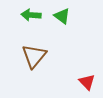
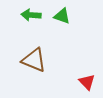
green triangle: rotated 18 degrees counterclockwise
brown triangle: moved 4 px down; rotated 48 degrees counterclockwise
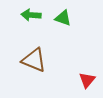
green triangle: moved 1 px right, 2 px down
red triangle: moved 2 px up; rotated 24 degrees clockwise
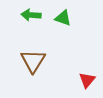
brown triangle: moved 1 px left, 1 px down; rotated 40 degrees clockwise
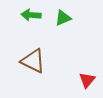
green triangle: rotated 42 degrees counterclockwise
brown triangle: rotated 36 degrees counterclockwise
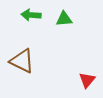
green triangle: moved 1 px right, 1 px down; rotated 18 degrees clockwise
brown triangle: moved 11 px left
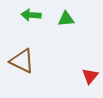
green triangle: moved 2 px right
red triangle: moved 3 px right, 4 px up
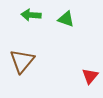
green triangle: rotated 24 degrees clockwise
brown triangle: rotated 44 degrees clockwise
